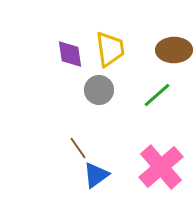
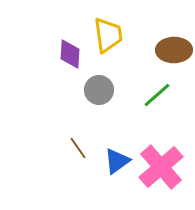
yellow trapezoid: moved 2 px left, 14 px up
purple diamond: rotated 12 degrees clockwise
blue triangle: moved 21 px right, 14 px up
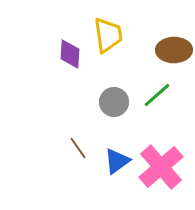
gray circle: moved 15 px right, 12 px down
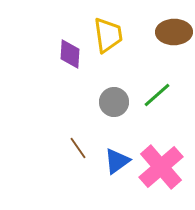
brown ellipse: moved 18 px up
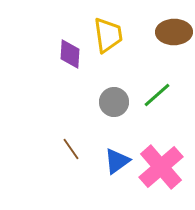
brown line: moved 7 px left, 1 px down
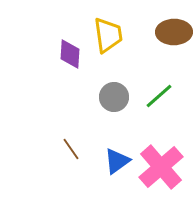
green line: moved 2 px right, 1 px down
gray circle: moved 5 px up
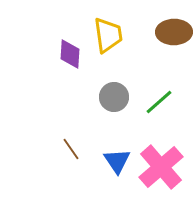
green line: moved 6 px down
blue triangle: rotated 28 degrees counterclockwise
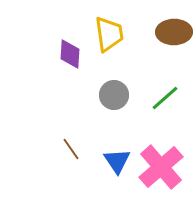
yellow trapezoid: moved 1 px right, 1 px up
gray circle: moved 2 px up
green line: moved 6 px right, 4 px up
